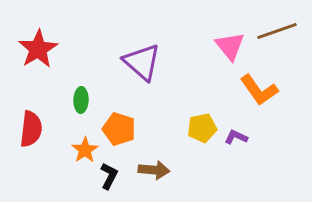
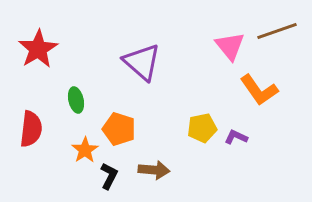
green ellipse: moved 5 px left; rotated 15 degrees counterclockwise
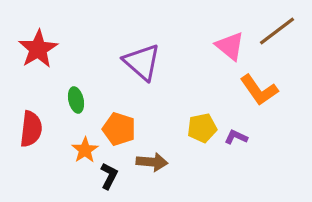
brown line: rotated 18 degrees counterclockwise
pink triangle: rotated 12 degrees counterclockwise
brown arrow: moved 2 px left, 8 px up
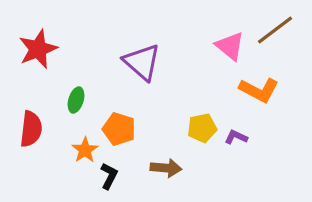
brown line: moved 2 px left, 1 px up
red star: rotated 9 degrees clockwise
orange L-shape: rotated 27 degrees counterclockwise
green ellipse: rotated 30 degrees clockwise
brown arrow: moved 14 px right, 6 px down
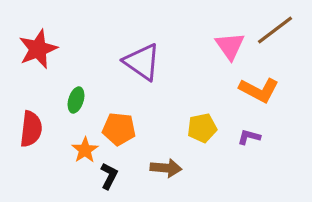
pink triangle: rotated 16 degrees clockwise
purple triangle: rotated 6 degrees counterclockwise
orange pentagon: rotated 12 degrees counterclockwise
purple L-shape: moved 13 px right; rotated 10 degrees counterclockwise
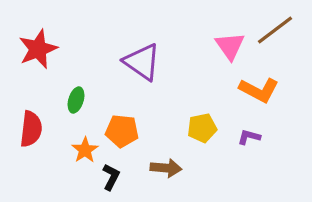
orange pentagon: moved 3 px right, 2 px down
black L-shape: moved 2 px right, 1 px down
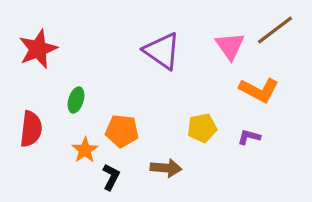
purple triangle: moved 20 px right, 11 px up
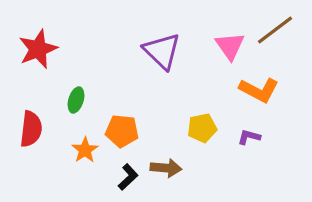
purple triangle: rotated 9 degrees clockwise
black L-shape: moved 17 px right; rotated 20 degrees clockwise
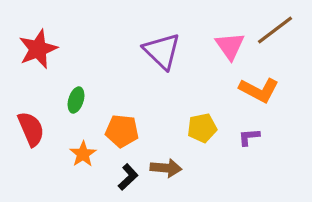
red semicircle: rotated 30 degrees counterclockwise
purple L-shape: rotated 20 degrees counterclockwise
orange star: moved 2 px left, 4 px down
